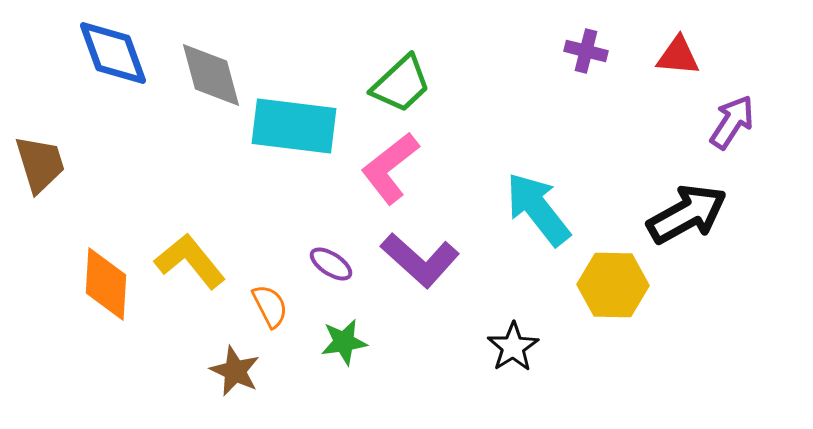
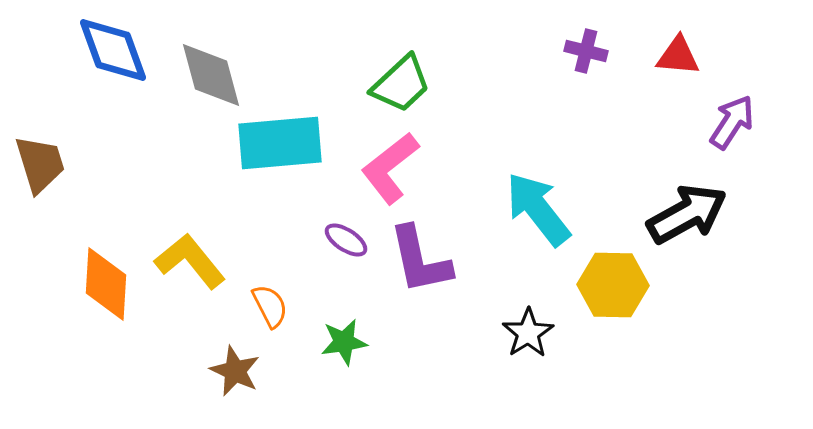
blue diamond: moved 3 px up
cyan rectangle: moved 14 px left, 17 px down; rotated 12 degrees counterclockwise
purple L-shape: rotated 36 degrees clockwise
purple ellipse: moved 15 px right, 24 px up
black star: moved 15 px right, 14 px up
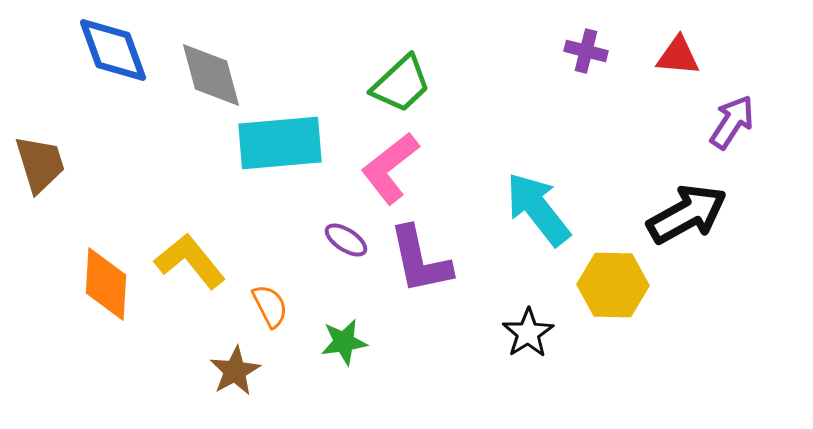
brown star: rotated 18 degrees clockwise
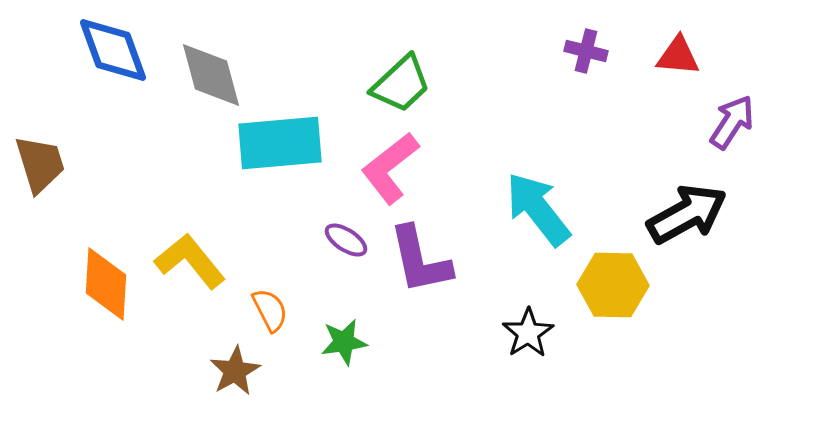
orange semicircle: moved 4 px down
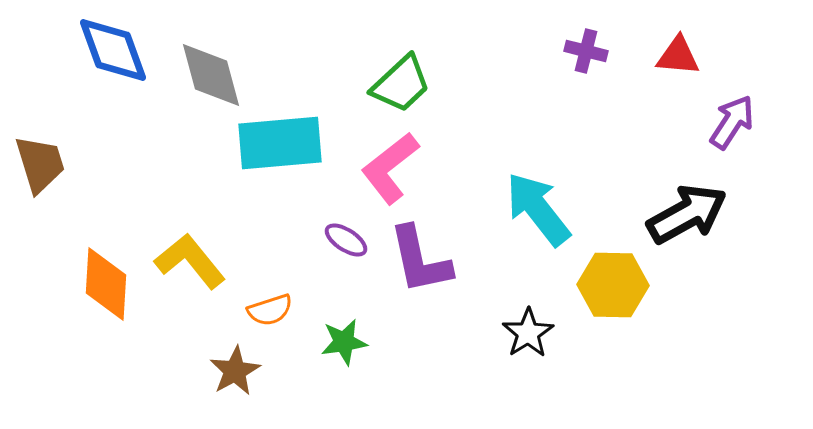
orange semicircle: rotated 99 degrees clockwise
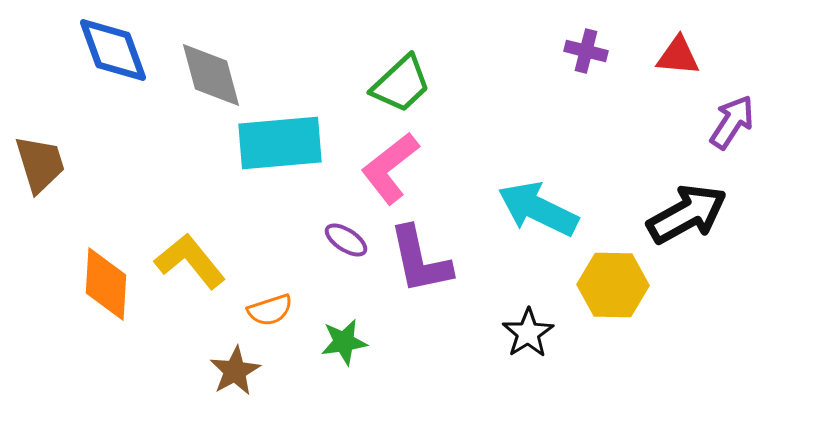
cyan arrow: rotated 26 degrees counterclockwise
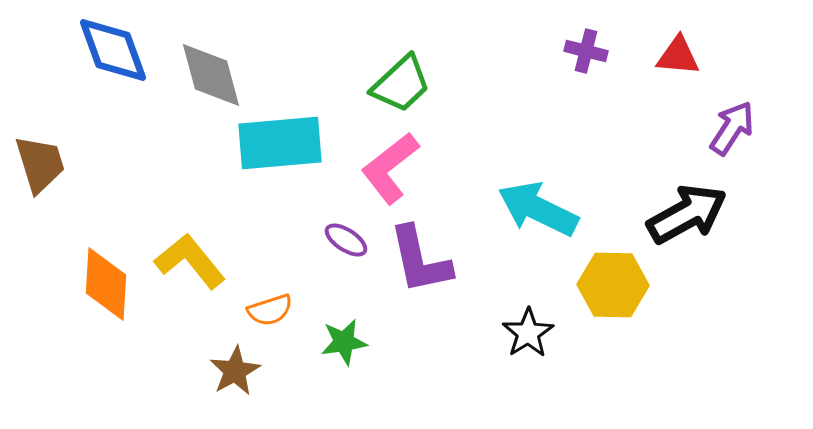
purple arrow: moved 6 px down
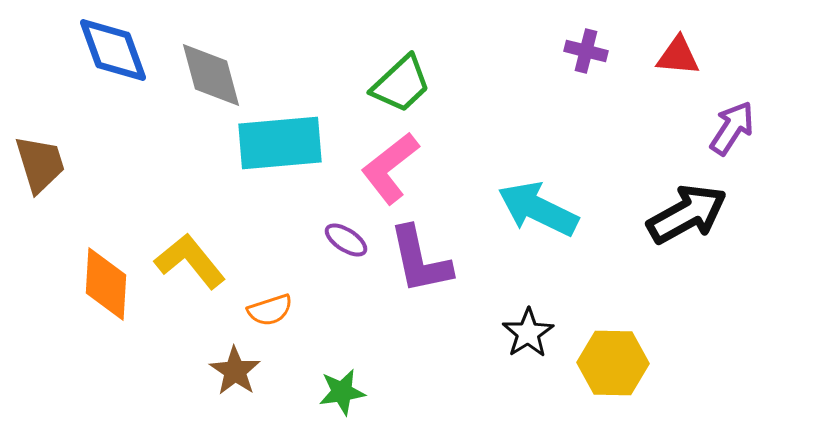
yellow hexagon: moved 78 px down
green star: moved 2 px left, 50 px down
brown star: rotated 9 degrees counterclockwise
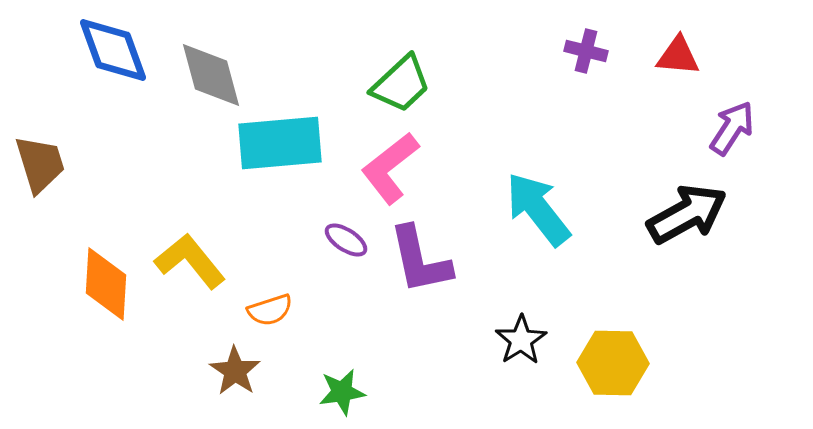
cyan arrow: rotated 26 degrees clockwise
black star: moved 7 px left, 7 px down
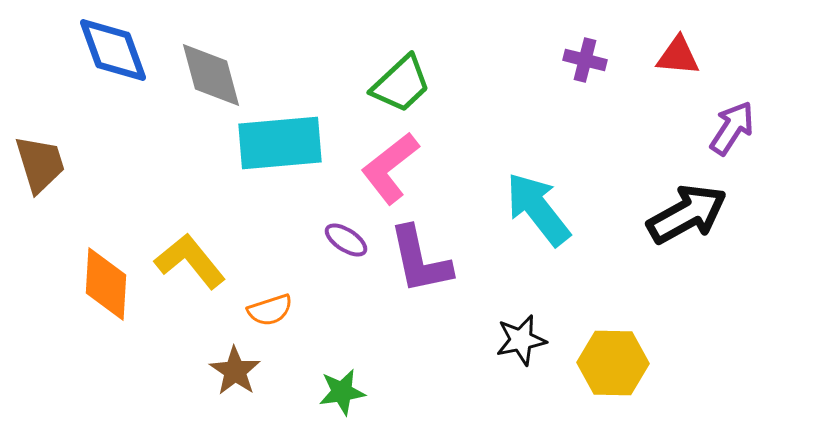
purple cross: moved 1 px left, 9 px down
black star: rotated 21 degrees clockwise
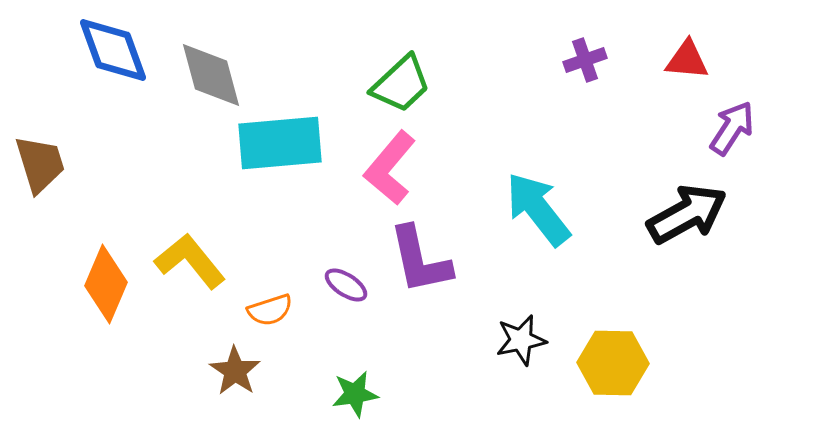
red triangle: moved 9 px right, 4 px down
purple cross: rotated 33 degrees counterclockwise
pink L-shape: rotated 12 degrees counterclockwise
purple ellipse: moved 45 px down
orange diamond: rotated 20 degrees clockwise
green star: moved 13 px right, 2 px down
